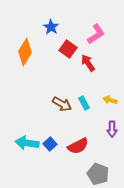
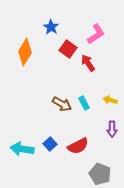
cyan arrow: moved 5 px left, 6 px down
gray pentagon: moved 2 px right
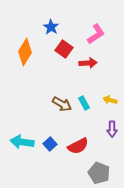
red square: moved 4 px left
red arrow: rotated 120 degrees clockwise
cyan arrow: moved 7 px up
gray pentagon: moved 1 px left, 1 px up
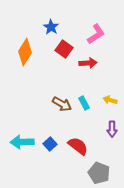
cyan arrow: rotated 10 degrees counterclockwise
red semicircle: rotated 115 degrees counterclockwise
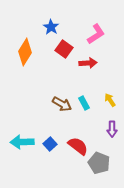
yellow arrow: rotated 40 degrees clockwise
gray pentagon: moved 10 px up
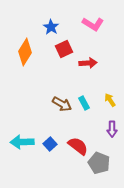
pink L-shape: moved 3 px left, 10 px up; rotated 65 degrees clockwise
red square: rotated 30 degrees clockwise
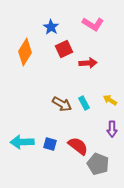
yellow arrow: rotated 24 degrees counterclockwise
blue square: rotated 32 degrees counterclockwise
gray pentagon: moved 1 px left, 1 px down
